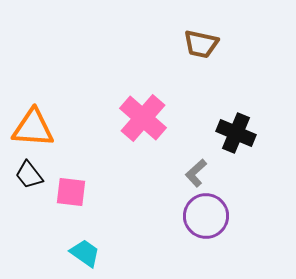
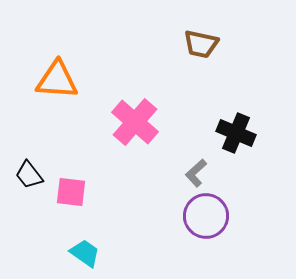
pink cross: moved 8 px left, 4 px down
orange triangle: moved 24 px right, 48 px up
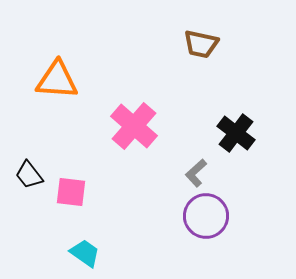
pink cross: moved 1 px left, 4 px down
black cross: rotated 15 degrees clockwise
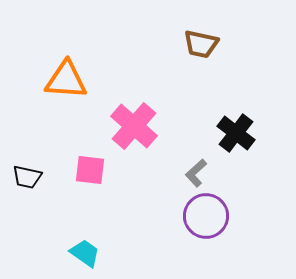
orange triangle: moved 9 px right
black trapezoid: moved 2 px left, 2 px down; rotated 40 degrees counterclockwise
pink square: moved 19 px right, 22 px up
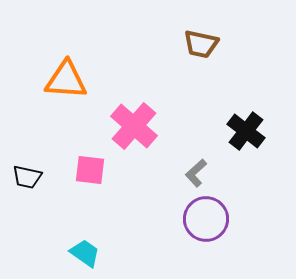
black cross: moved 10 px right, 2 px up
purple circle: moved 3 px down
